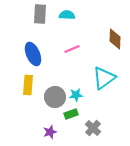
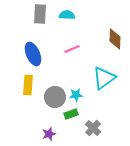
purple star: moved 1 px left, 2 px down
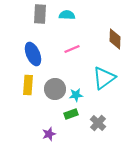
gray circle: moved 8 px up
gray cross: moved 5 px right, 5 px up
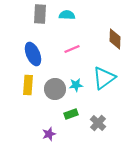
cyan star: moved 10 px up
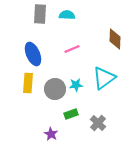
yellow rectangle: moved 2 px up
purple star: moved 2 px right; rotated 24 degrees counterclockwise
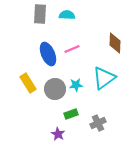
brown diamond: moved 4 px down
blue ellipse: moved 15 px right
yellow rectangle: rotated 36 degrees counterclockwise
gray cross: rotated 21 degrees clockwise
purple star: moved 7 px right
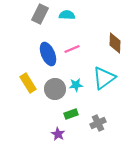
gray rectangle: rotated 24 degrees clockwise
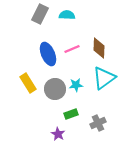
brown diamond: moved 16 px left, 5 px down
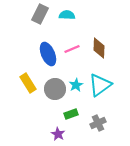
cyan triangle: moved 4 px left, 7 px down
cyan star: rotated 24 degrees counterclockwise
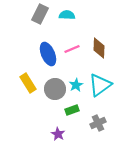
green rectangle: moved 1 px right, 4 px up
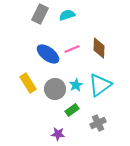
cyan semicircle: rotated 21 degrees counterclockwise
blue ellipse: rotated 30 degrees counterclockwise
green rectangle: rotated 16 degrees counterclockwise
purple star: rotated 24 degrees counterclockwise
